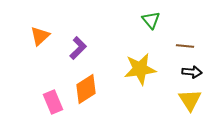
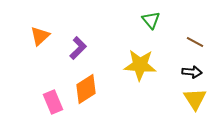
brown line: moved 10 px right, 4 px up; rotated 24 degrees clockwise
yellow star: moved 4 px up; rotated 12 degrees clockwise
yellow triangle: moved 5 px right, 1 px up
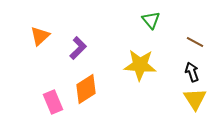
black arrow: rotated 114 degrees counterclockwise
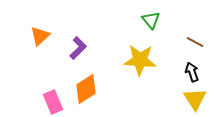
yellow star: moved 5 px up
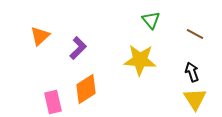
brown line: moved 8 px up
pink rectangle: rotated 10 degrees clockwise
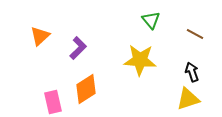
yellow triangle: moved 7 px left; rotated 45 degrees clockwise
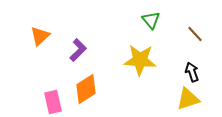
brown line: rotated 18 degrees clockwise
purple L-shape: moved 2 px down
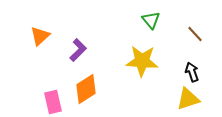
yellow star: moved 2 px right, 1 px down
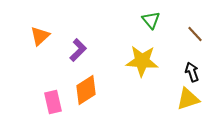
orange diamond: moved 1 px down
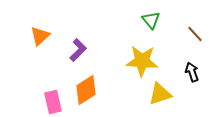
yellow triangle: moved 28 px left, 5 px up
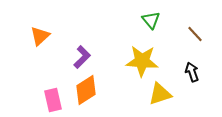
purple L-shape: moved 4 px right, 7 px down
pink rectangle: moved 2 px up
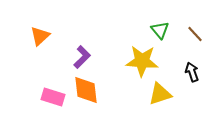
green triangle: moved 9 px right, 10 px down
orange diamond: rotated 64 degrees counterclockwise
pink rectangle: moved 3 px up; rotated 60 degrees counterclockwise
